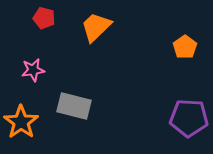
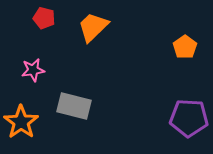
orange trapezoid: moved 3 px left
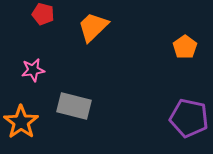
red pentagon: moved 1 px left, 4 px up
purple pentagon: rotated 9 degrees clockwise
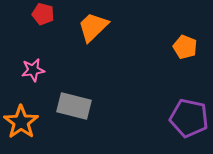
orange pentagon: rotated 15 degrees counterclockwise
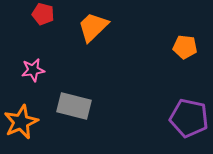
orange pentagon: rotated 15 degrees counterclockwise
orange star: rotated 12 degrees clockwise
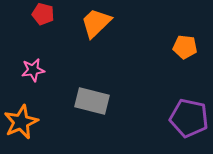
orange trapezoid: moved 3 px right, 4 px up
gray rectangle: moved 18 px right, 5 px up
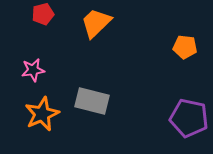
red pentagon: rotated 30 degrees counterclockwise
orange star: moved 21 px right, 8 px up
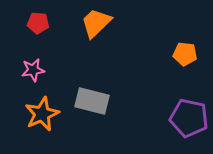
red pentagon: moved 5 px left, 9 px down; rotated 20 degrees clockwise
orange pentagon: moved 7 px down
